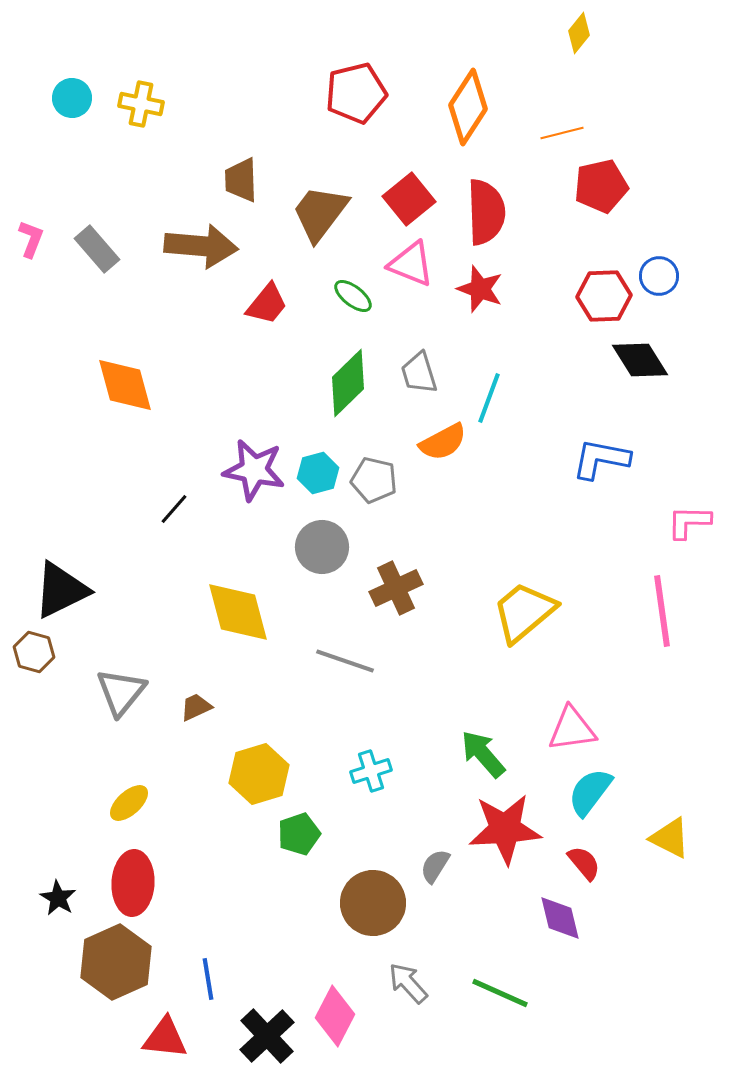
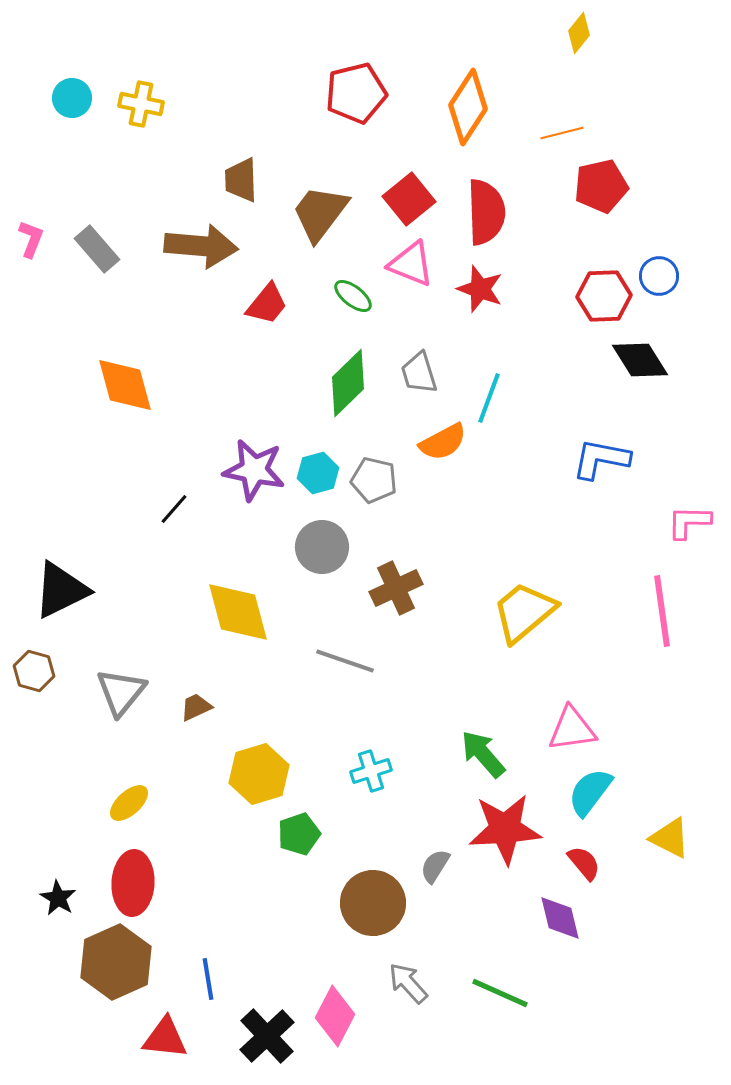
brown hexagon at (34, 652): moved 19 px down
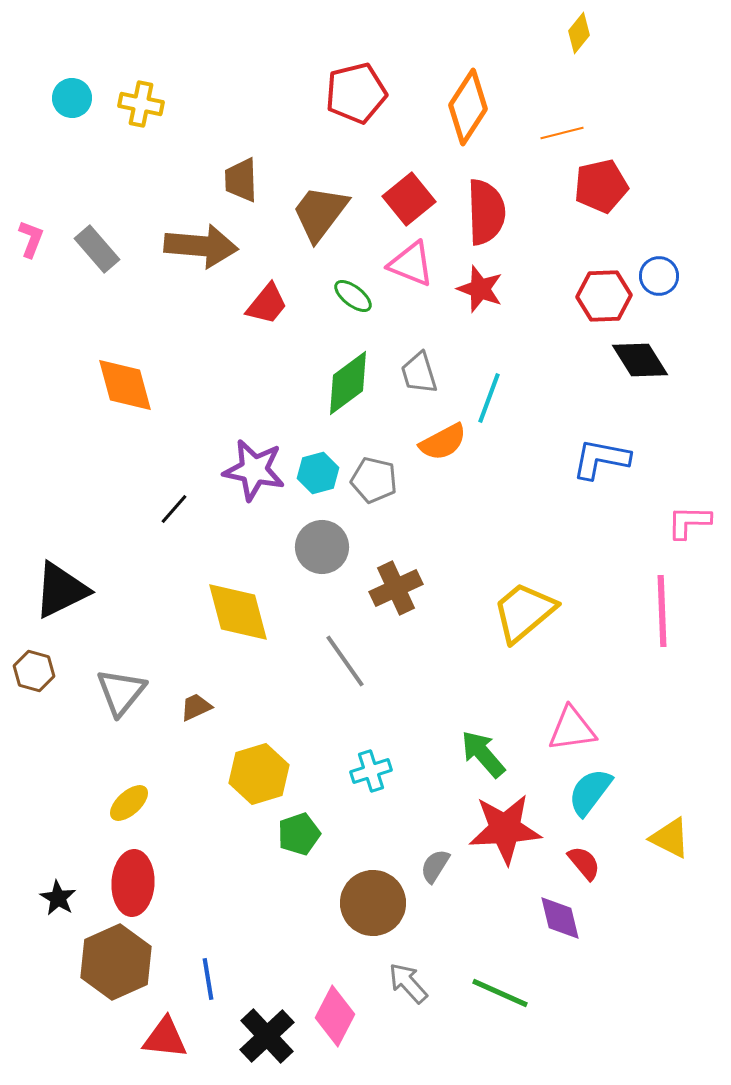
green diamond at (348, 383): rotated 8 degrees clockwise
pink line at (662, 611): rotated 6 degrees clockwise
gray line at (345, 661): rotated 36 degrees clockwise
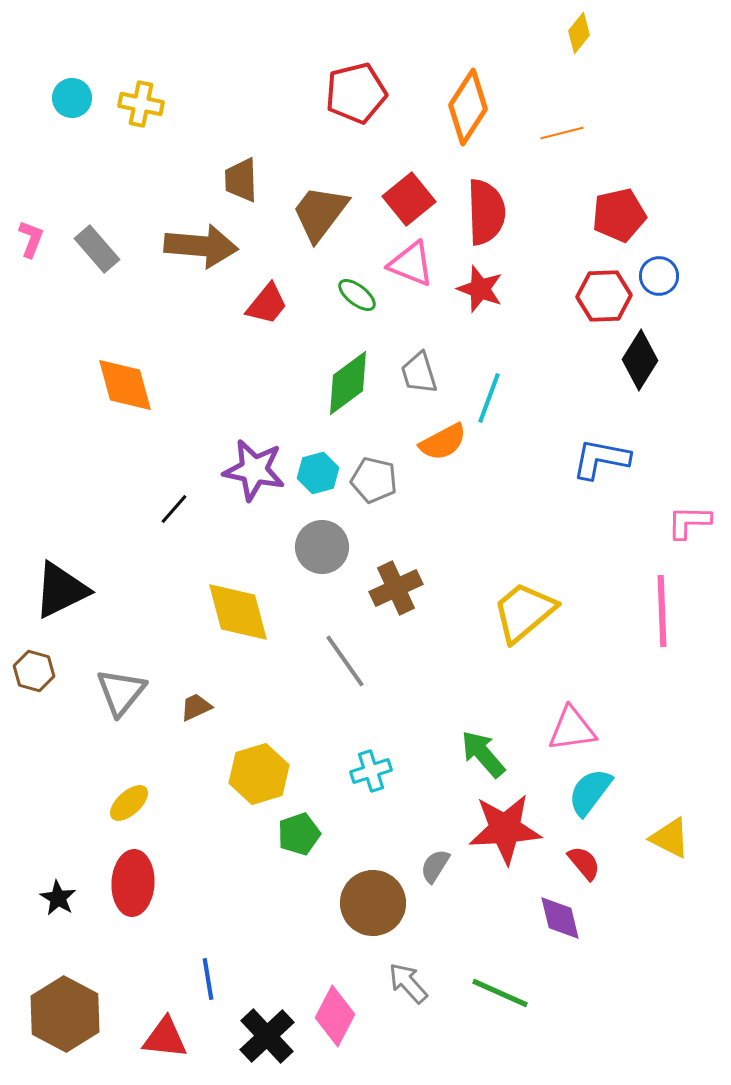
red pentagon at (601, 186): moved 18 px right, 29 px down
green ellipse at (353, 296): moved 4 px right, 1 px up
black diamond at (640, 360): rotated 64 degrees clockwise
brown hexagon at (116, 962): moved 51 px left, 52 px down; rotated 8 degrees counterclockwise
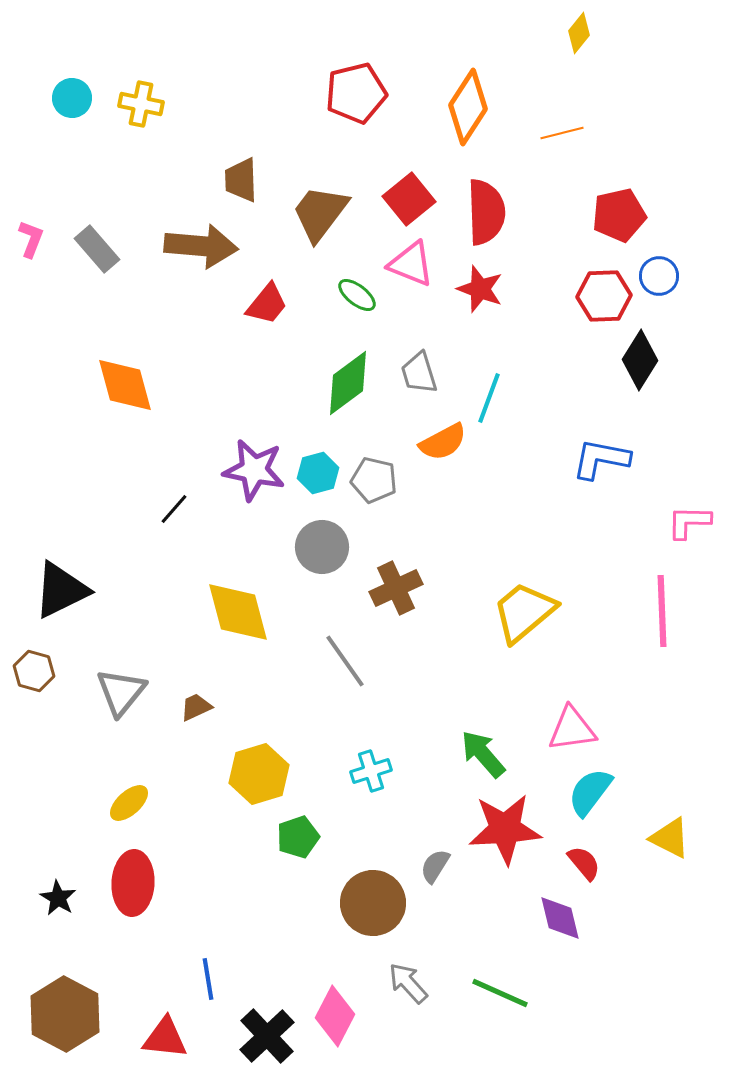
green pentagon at (299, 834): moved 1 px left, 3 px down
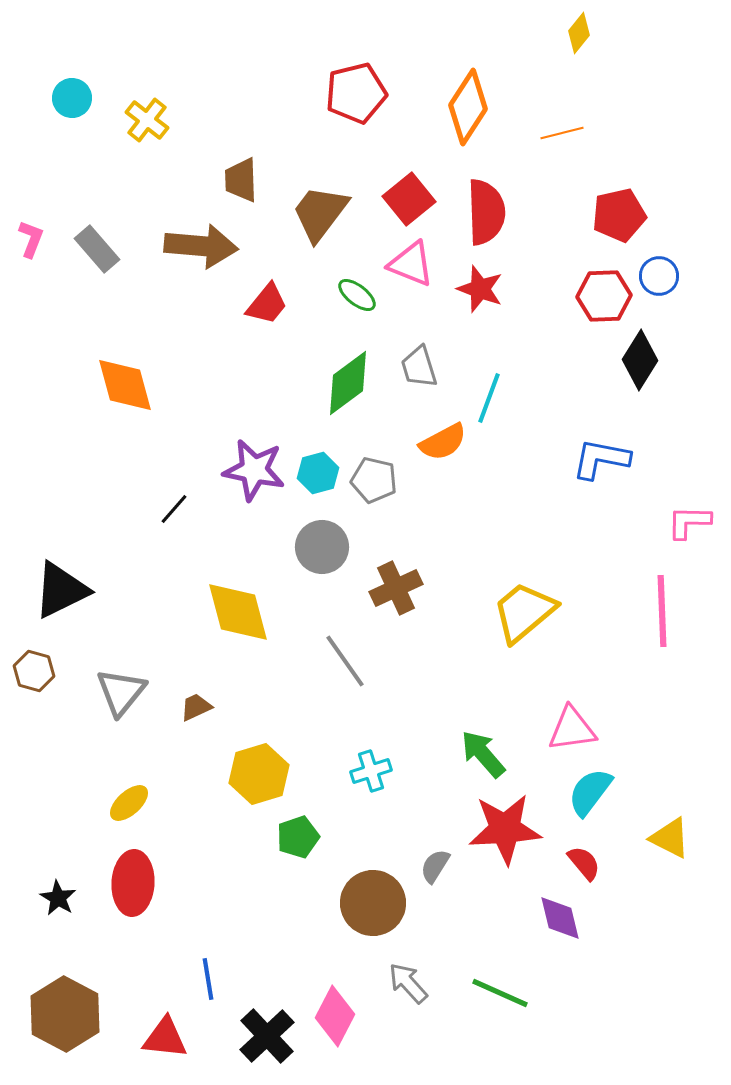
yellow cross at (141, 104): moved 6 px right, 16 px down; rotated 27 degrees clockwise
gray trapezoid at (419, 373): moved 6 px up
